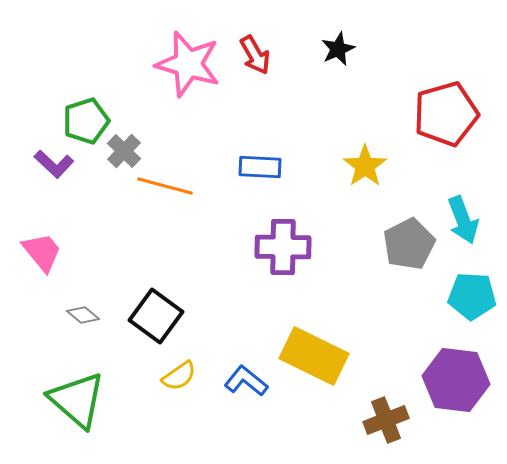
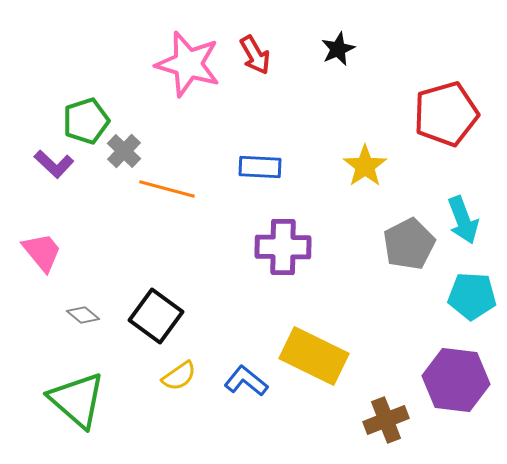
orange line: moved 2 px right, 3 px down
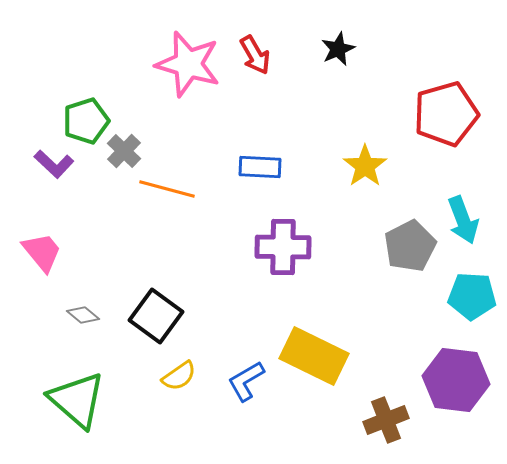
gray pentagon: moved 1 px right, 2 px down
blue L-shape: rotated 69 degrees counterclockwise
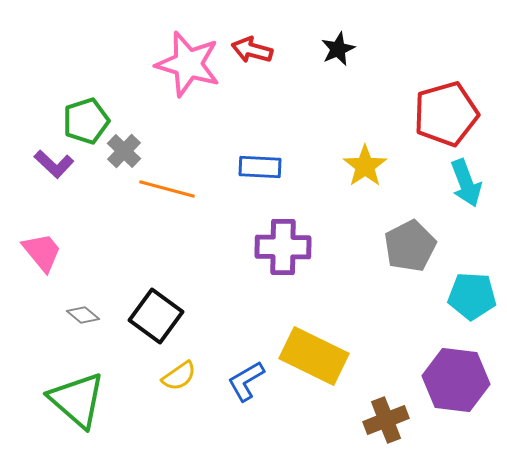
red arrow: moved 3 px left, 5 px up; rotated 135 degrees clockwise
cyan arrow: moved 3 px right, 37 px up
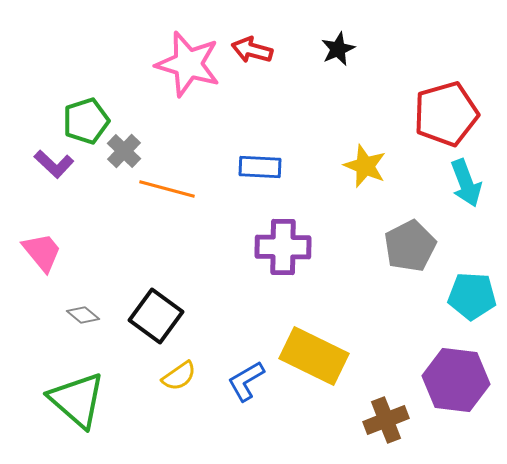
yellow star: rotated 15 degrees counterclockwise
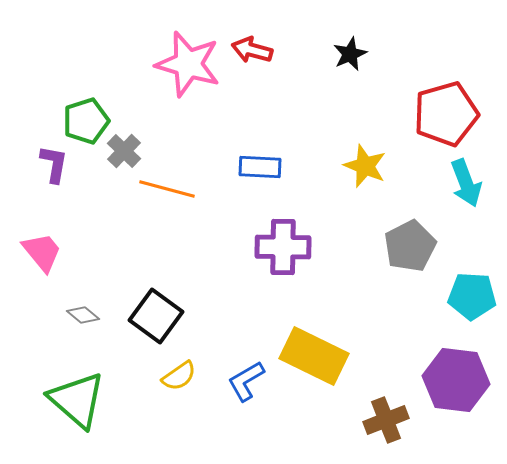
black star: moved 12 px right, 5 px down
purple L-shape: rotated 123 degrees counterclockwise
